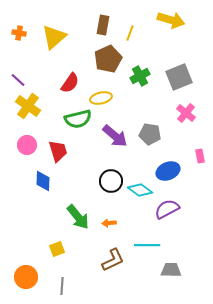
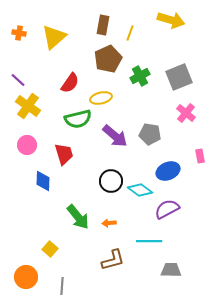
red trapezoid: moved 6 px right, 3 px down
cyan line: moved 2 px right, 4 px up
yellow square: moved 7 px left; rotated 28 degrees counterclockwise
brown L-shape: rotated 10 degrees clockwise
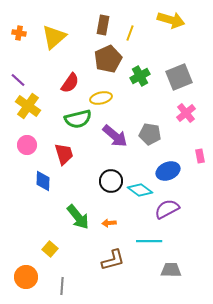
pink cross: rotated 12 degrees clockwise
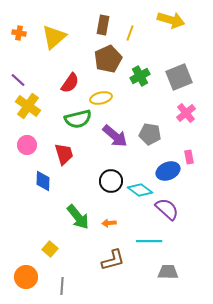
pink rectangle: moved 11 px left, 1 px down
purple semicircle: rotated 70 degrees clockwise
gray trapezoid: moved 3 px left, 2 px down
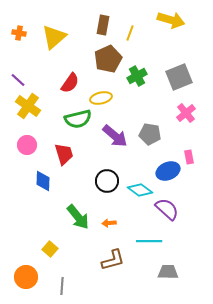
green cross: moved 3 px left
black circle: moved 4 px left
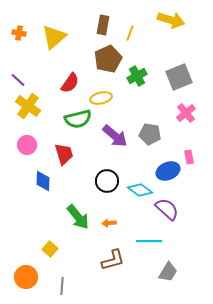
gray trapezoid: rotated 120 degrees clockwise
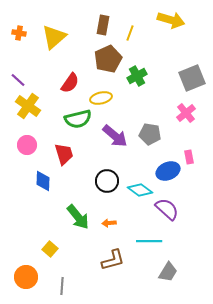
gray square: moved 13 px right, 1 px down
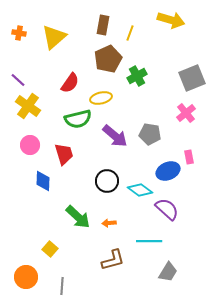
pink circle: moved 3 px right
green arrow: rotated 8 degrees counterclockwise
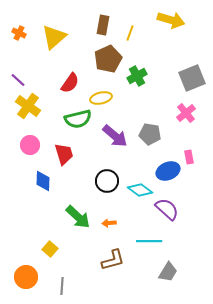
orange cross: rotated 16 degrees clockwise
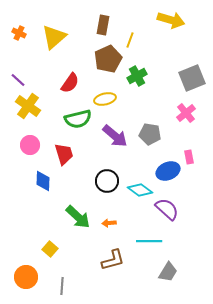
yellow line: moved 7 px down
yellow ellipse: moved 4 px right, 1 px down
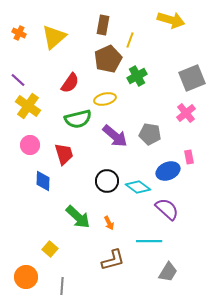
cyan diamond: moved 2 px left, 3 px up
orange arrow: rotated 112 degrees counterclockwise
